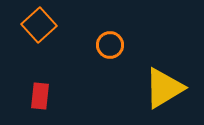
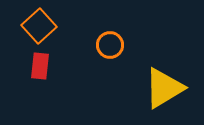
orange square: moved 1 px down
red rectangle: moved 30 px up
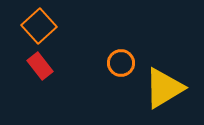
orange circle: moved 11 px right, 18 px down
red rectangle: rotated 44 degrees counterclockwise
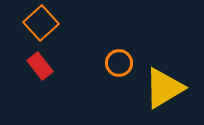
orange square: moved 2 px right, 3 px up
orange circle: moved 2 px left
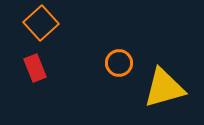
red rectangle: moved 5 px left, 2 px down; rotated 16 degrees clockwise
yellow triangle: rotated 15 degrees clockwise
